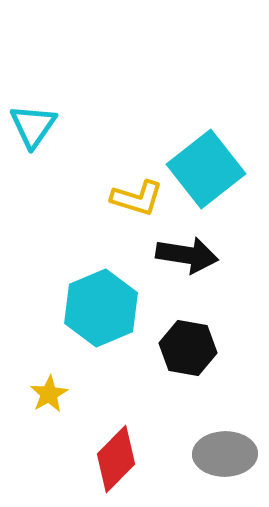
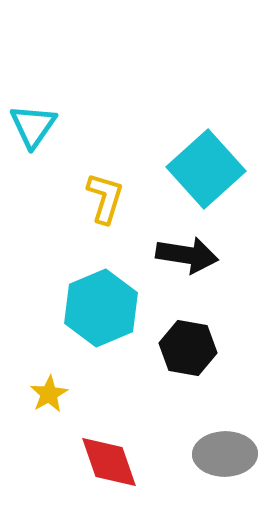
cyan square: rotated 4 degrees counterclockwise
yellow L-shape: moved 32 px left; rotated 90 degrees counterclockwise
red diamond: moved 7 px left, 3 px down; rotated 64 degrees counterclockwise
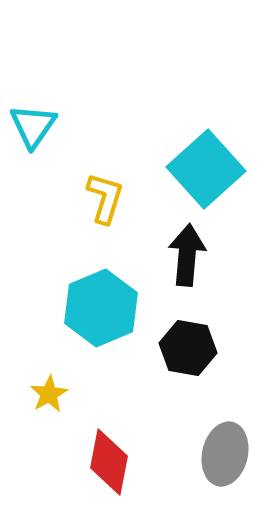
black arrow: rotated 94 degrees counterclockwise
gray ellipse: rotated 76 degrees counterclockwise
red diamond: rotated 30 degrees clockwise
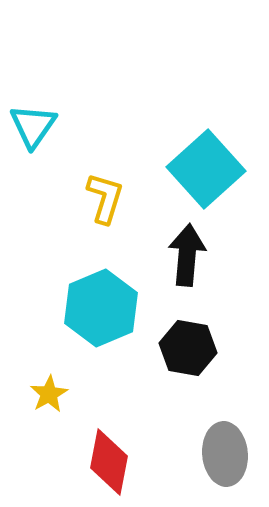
gray ellipse: rotated 18 degrees counterclockwise
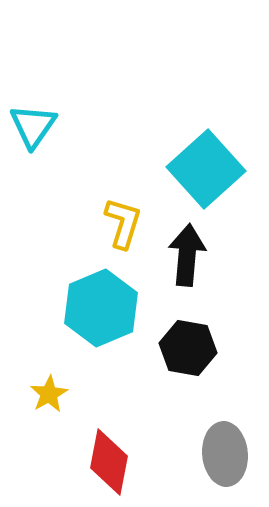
yellow L-shape: moved 18 px right, 25 px down
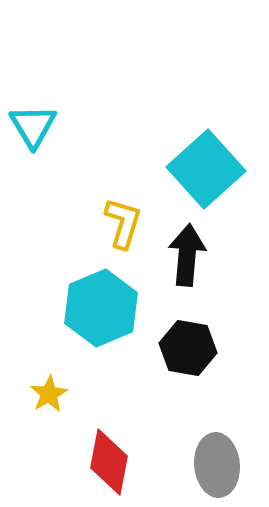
cyan triangle: rotated 6 degrees counterclockwise
gray ellipse: moved 8 px left, 11 px down
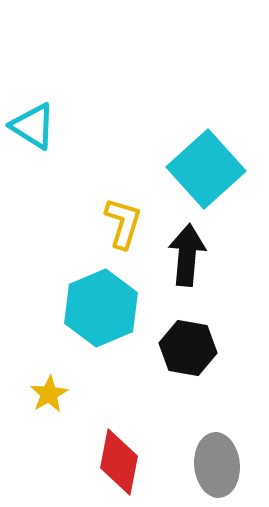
cyan triangle: rotated 27 degrees counterclockwise
red diamond: moved 10 px right
